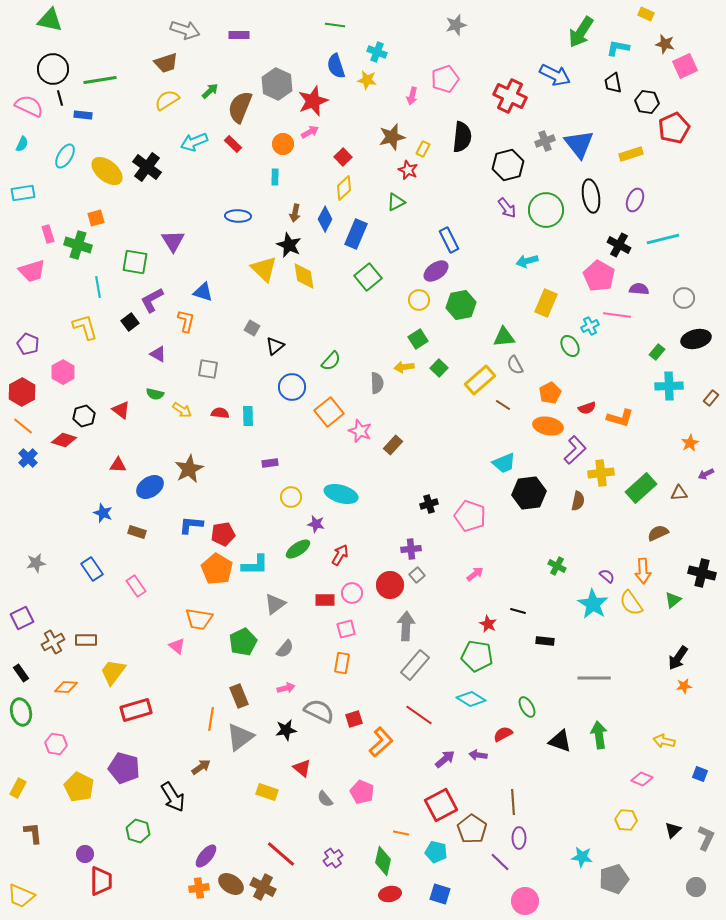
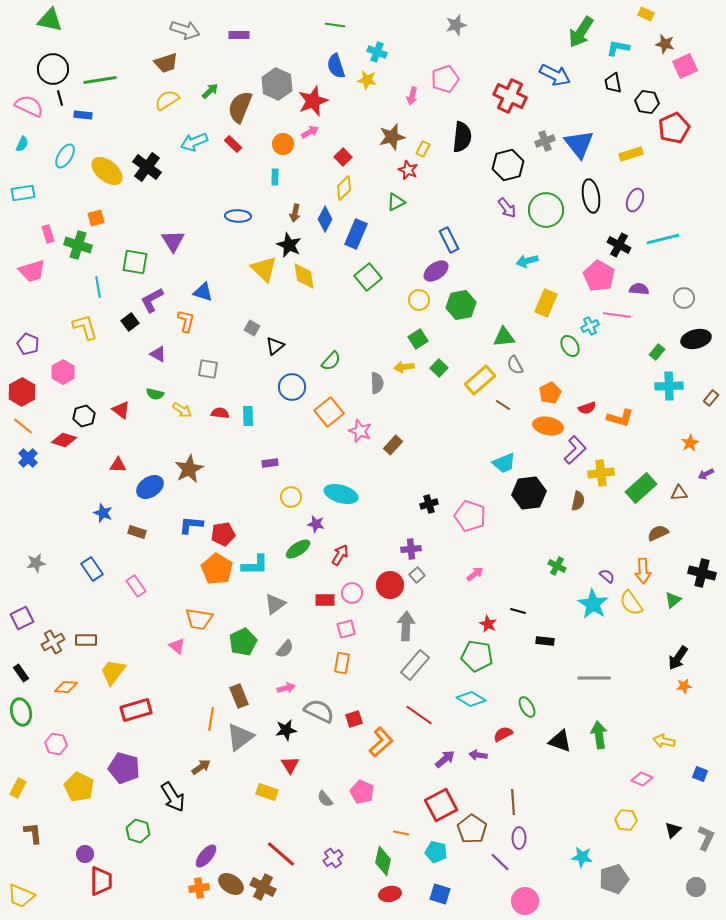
red triangle at (302, 768): moved 12 px left, 3 px up; rotated 18 degrees clockwise
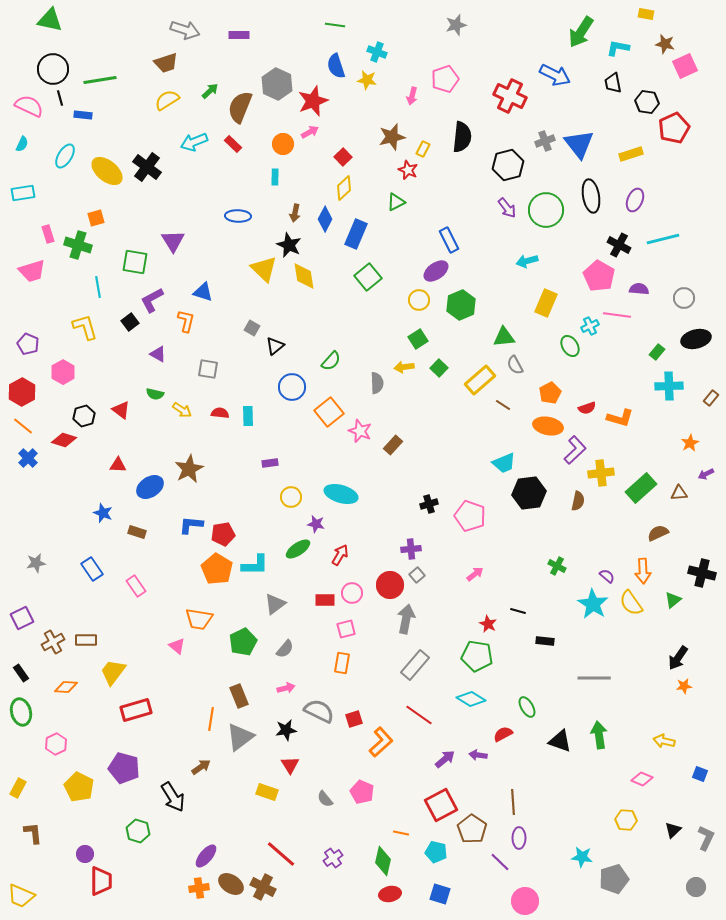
yellow rectangle at (646, 14): rotated 14 degrees counterclockwise
green hexagon at (461, 305): rotated 12 degrees counterclockwise
gray arrow at (406, 626): moved 7 px up; rotated 8 degrees clockwise
pink hexagon at (56, 744): rotated 25 degrees clockwise
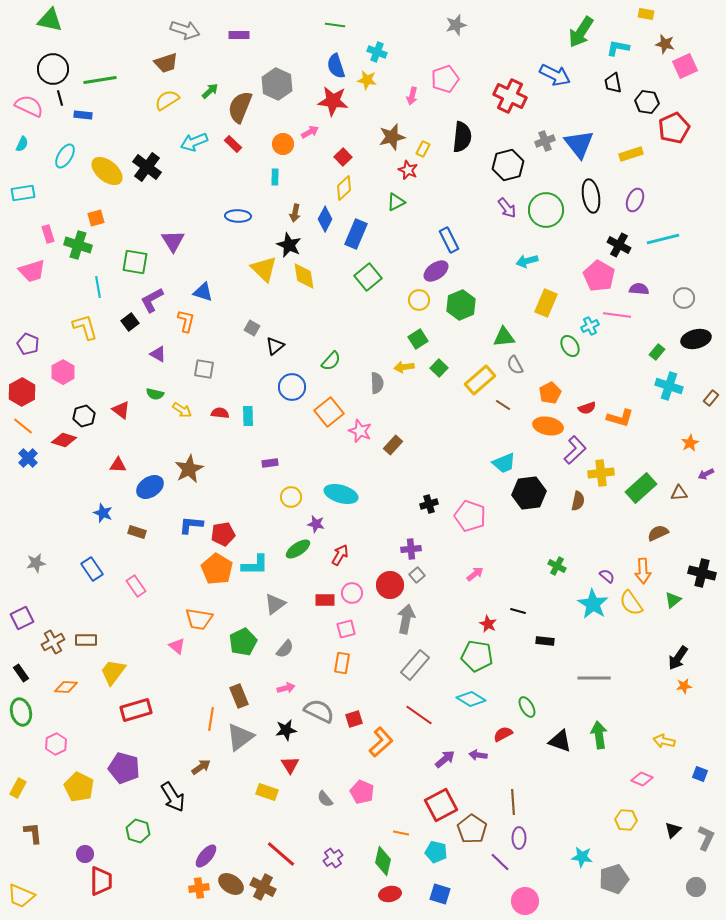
red star at (313, 101): moved 20 px right; rotated 28 degrees clockwise
gray square at (208, 369): moved 4 px left
cyan cross at (669, 386): rotated 20 degrees clockwise
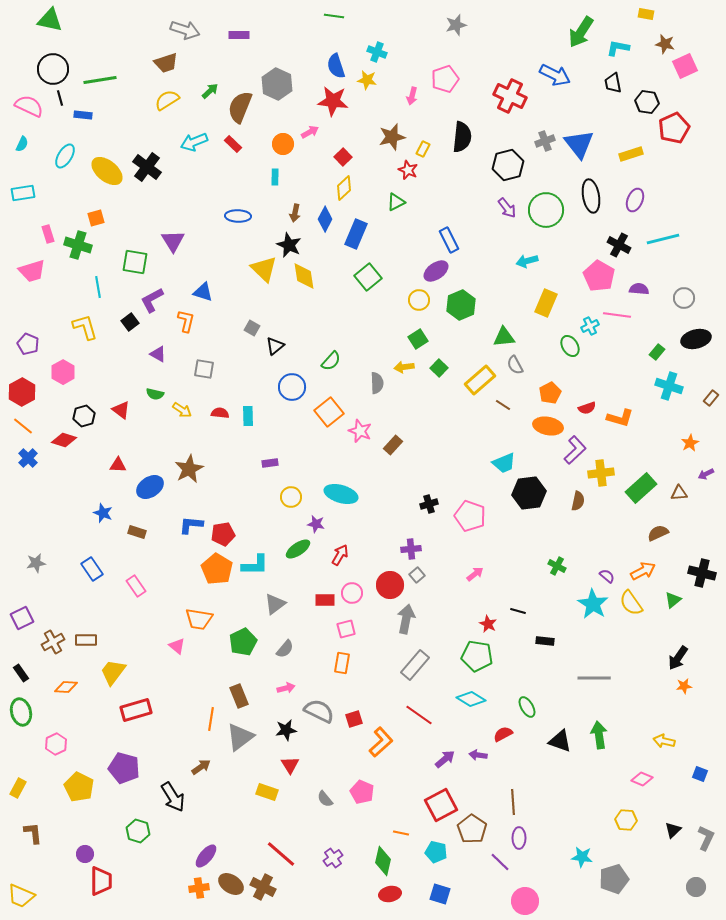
green line at (335, 25): moved 1 px left, 9 px up
orange arrow at (643, 571): rotated 115 degrees counterclockwise
